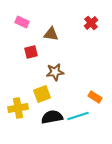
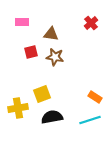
pink rectangle: rotated 24 degrees counterclockwise
brown star: moved 15 px up; rotated 18 degrees clockwise
cyan line: moved 12 px right, 4 px down
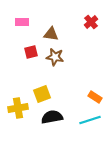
red cross: moved 1 px up
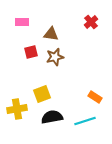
brown star: rotated 24 degrees counterclockwise
yellow cross: moved 1 px left, 1 px down
cyan line: moved 5 px left, 1 px down
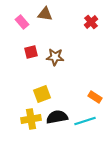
pink rectangle: rotated 48 degrees clockwise
brown triangle: moved 6 px left, 20 px up
brown star: rotated 18 degrees clockwise
yellow cross: moved 14 px right, 10 px down
black semicircle: moved 5 px right
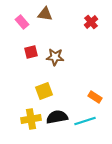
yellow square: moved 2 px right, 3 px up
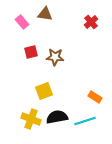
yellow cross: rotated 30 degrees clockwise
